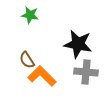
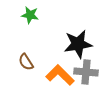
black star: rotated 20 degrees counterclockwise
brown semicircle: moved 1 px left, 2 px down
orange L-shape: moved 18 px right, 1 px up
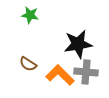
brown semicircle: moved 2 px right, 2 px down; rotated 24 degrees counterclockwise
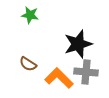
black star: rotated 8 degrees counterclockwise
orange L-shape: moved 1 px left, 3 px down
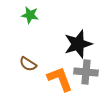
orange L-shape: moved 1 px right, 1 px down; rotated 24 degrees clockwise
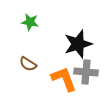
green star: moved 7 px down
orange L-shape: moved 4 px right
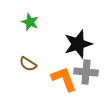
green star: rotated 12 degrees clockwise
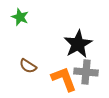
green star: moved 10 px left, 5 px up
black star: rotated 12 degrees counterclockwise
brown semicircle: moved 2 px down
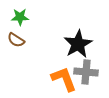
green star: rotated 24 degrees counterclockwise
brown semicircle: moved 12 px left, 26 px up
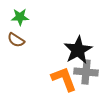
black star: moved 6 px down
